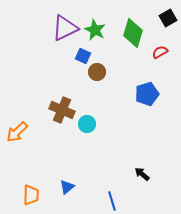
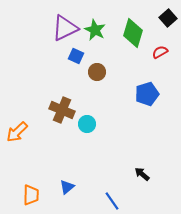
black square: rotated 12 degrees counterclockwise
blue square: moved 7 px left
blue line: rotated 18 degrees counterclockwise
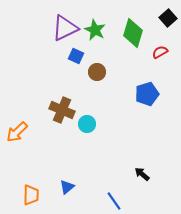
blue line: moved 2 px right
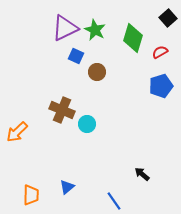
green diamond: moved 5 px down
blue pentagon: moved 14 px right, 8 px up
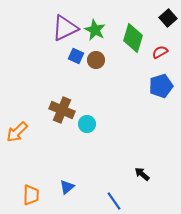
brown circle: moved 1 px left, 12 px up
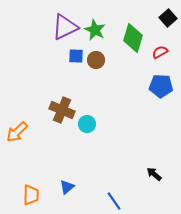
purple triangle: moved 1 px up
blue square: rotated 21 degrees counterclockwise
blue pentagon: rotated 20 degrees clockwise
black arrow: moved 12 px right
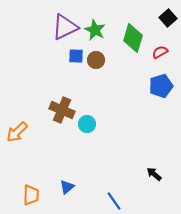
blue pentagon: rotated 20 degrees counterclockwise
